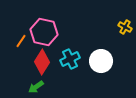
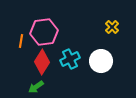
yellow cross: moved 13 px left; rotated 16 degrees clockwise
pink hexagon: rotated 20 degrees counterclockwise
orange line: rotated 24 degrees counterclockwise
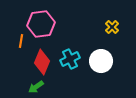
pink hexagon: moved 3 px left, 8 px up
red diamond: rotated 10 degrees counterclockwise
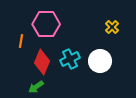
pink hexagon: moved 5 px right; rotated 8 degrees clockwise
white circle: moved 1 px left
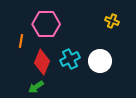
yellow cross: moved 6 px up; rotated 24 degrees counterclockwise
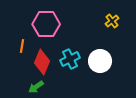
yellow cross: rotated 32 degrees clockwise
orange line: moved 1 px right, 5 px down
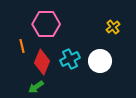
yellow cross: moved 1 px right, 6 px down
orange line: rotated 24 degrees counterclockwise
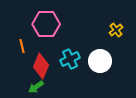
yellow cross: moved 3 px right, 3 px down
red diamond: moved 1 px left, 4 px down
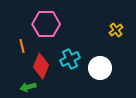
white circle: moved 7 px down
green arrow: moved 8 px left; rotated 21 degrees clockwise
